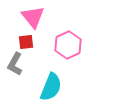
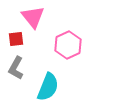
red square: moved 10 px left, 3 px up
gray L-shape: moved 1 px right, 4 px down
cyan semicircle: moved 3 px left
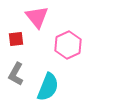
pink triangle: moved 4 px right
gray L-shape: moved 6 px down
